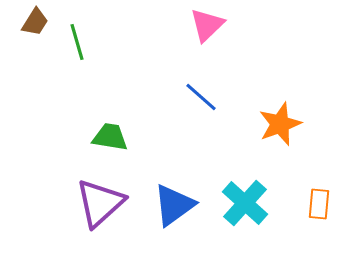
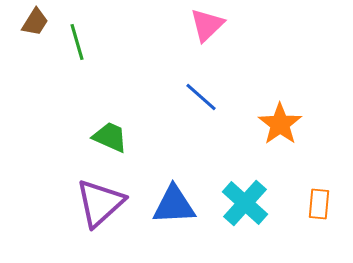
orange star: rotated 15 degrees counterclockwise
green trapezoid: rotated 15 degrees clockwise
blue triangle: rotated 33 degrees clockwise
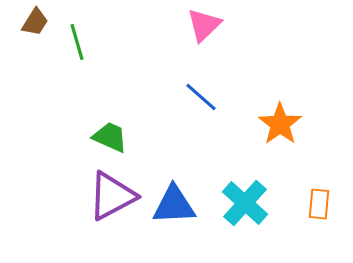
pink triangle: moved 3 px left
purple triangle: moved 12 px right, 7 px up; rotated 14 degrees clockwise
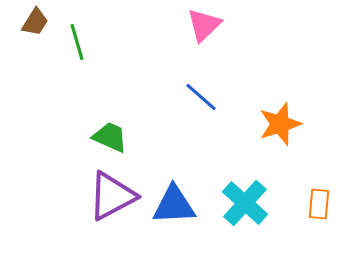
orange star: rotated 18 degrees clockwise
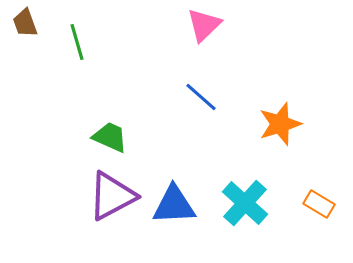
brown trapezoid: moved 10 px left, 1 px down; rotated 128 degrees clockwise
orange rectangle: rotated 64 degrees counterclockwise
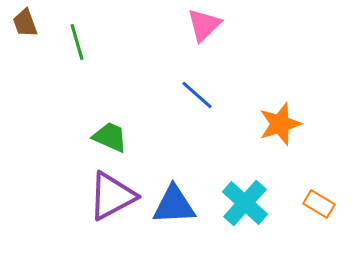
blue line: moved 4 px left, 2 px up
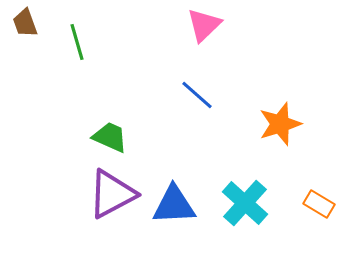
purple triangle: moved 2 px up
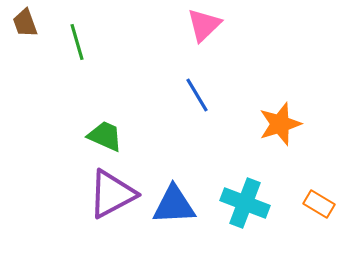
blue line: rotated 18 degrees clockwise
green trapezoid: moved 5 px left, 1 px up
cyan cross: rotated 21 degrees counterclockwise
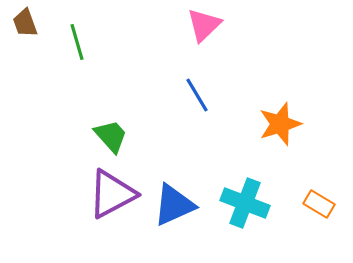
green trapezoid: moved 6 px right; rotated 24 degrees clockwise
blue triangle: rotated 21 degrees counterclockwise
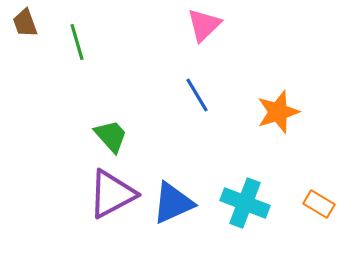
orange star: moved 2 px left, 12 px up
blue triangle: moved 1 px left, 2 px up
